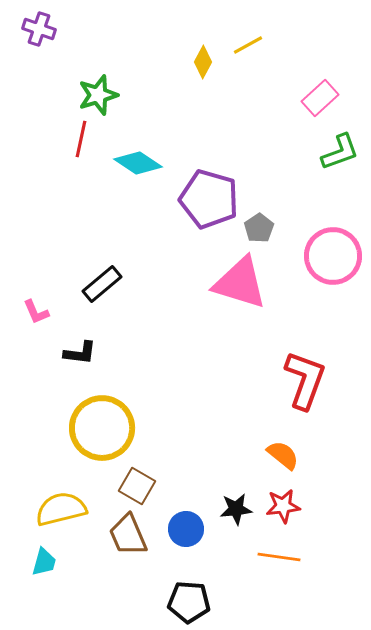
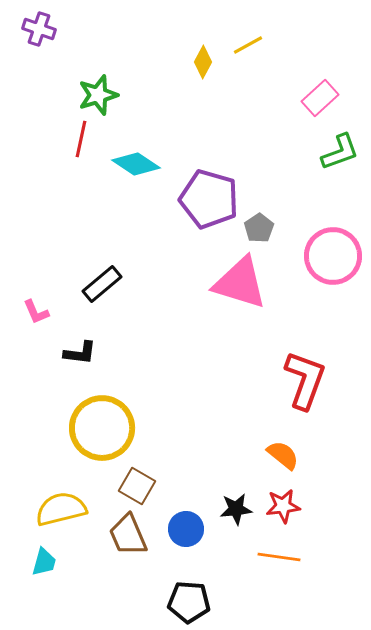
cyan diamond: moved 2 px left, 1 px down
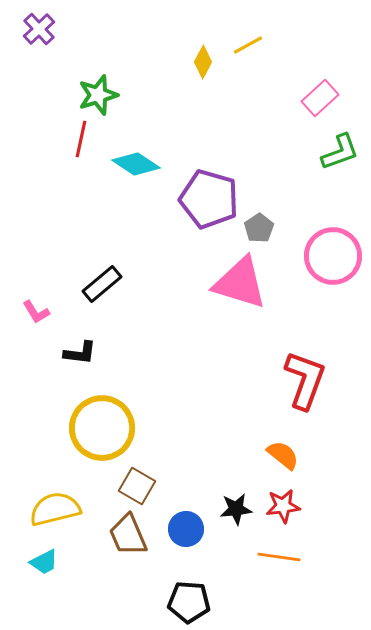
purple cross: rotated 28 degrees clockwise
pink L-shape: rotated 8 degrees counterclockwise
yellow semicircle: moved 6 px left
cyan trapezoid: rotated 48 degrees clockwise
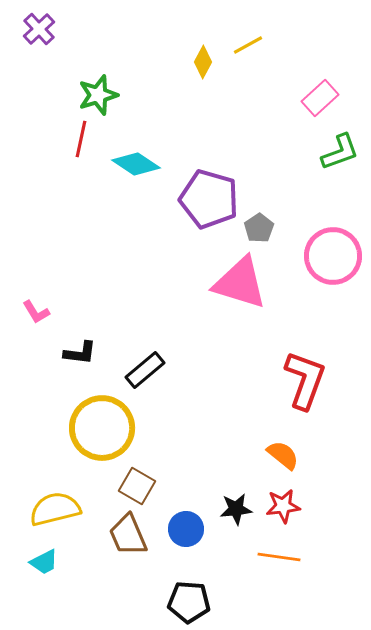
black rectangle: moved 43 px right, 86 px down
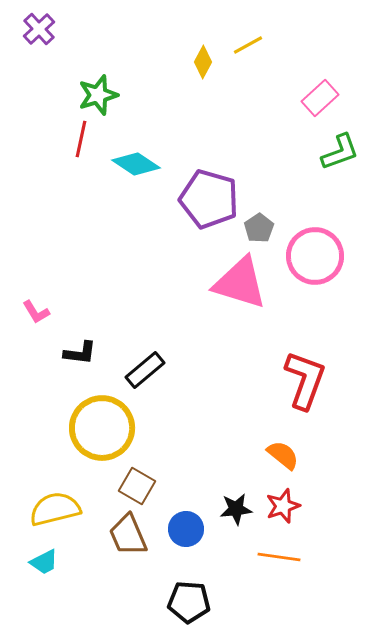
pink circle: moved 18 px left
red star: rotated 12 degrees counterclockwise
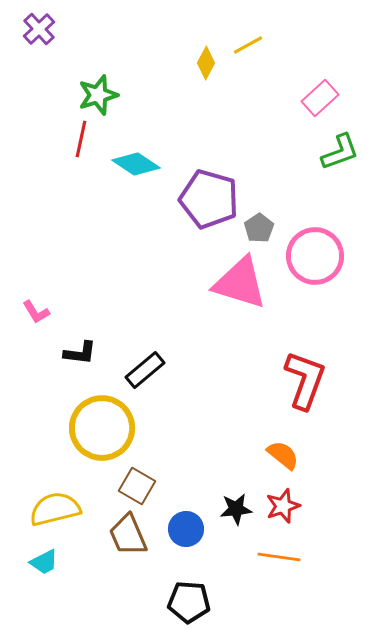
yellow diamond: moved 3 px right, 1 px down
